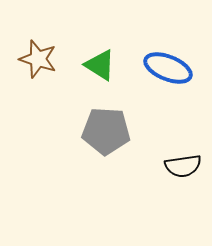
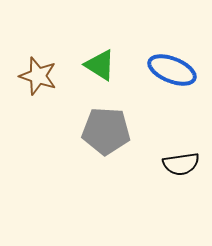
brown star: moved 17 px down
blue ellipse: moved 4 px right, 2 px down
black semicircle: moved 2 px left, 2 px up
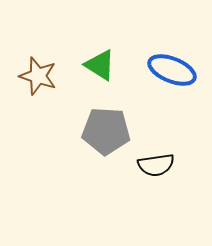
black semicircle: moved 25 px left, 1 px down
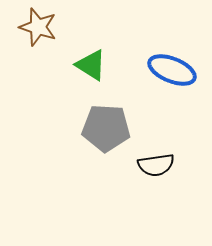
green triangle: moved 9 px left
brown star: moved 49 px up
gray pentagon: moved 3 px up
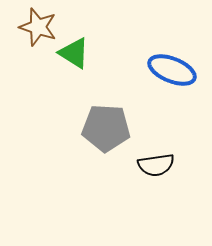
green triangle: moved 17 px left, 12 px up
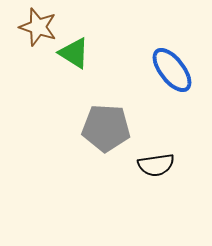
blue ellipse: rotated 30 degrees clockwise
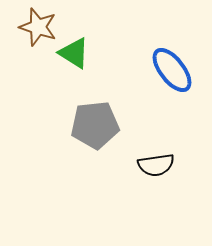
gray pentagon: moved 11 px left, 3 px up; rotated 9 degrees counterclockwise
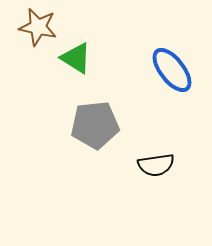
brown star: rotated 6 degrees counterclockwise
green triangle: moved 2 px right, 5 px down
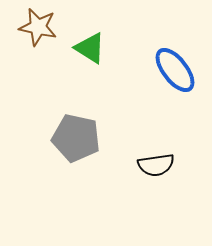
green triangle: moved 14 px right, 10 px up
blue ellipse: moved 3 px right
gray pentagon: moved 19 px left, 13 px down; rotated 18 degrees clockwise
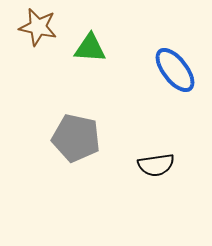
green triangle: rotated 28 degrees counterclockwise
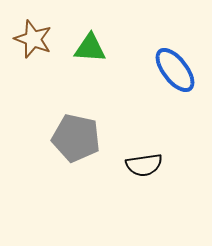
brown star: moved 5 px left, 12 px down; rotated 9 degrees clockwise
black semicircle: moved 12 px left
